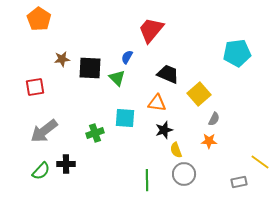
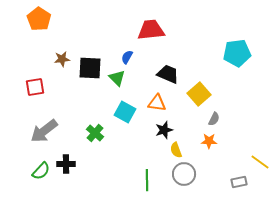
red trapezoid: rotated 44 degrees clockwise
cyan square: moved 6 px up; rotated 25 degrees clockwise
green cross: rotated 30 degrees counterclockwise
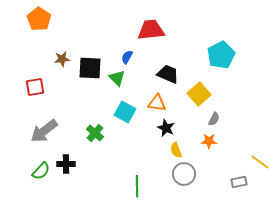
cyan pentagon: moved 16 px left, 2 px down; rotated 20 degrees counterclockwise
black star: moved 2 px right, 2 px up; rotated 30 degrees counterclockwise
green line: moved 10 px left, 6 px down
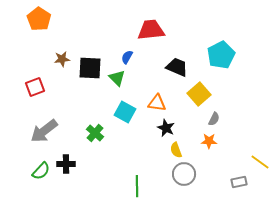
black trapezoid: moved 9 px right, 7 px up
red square: rotated 12 degrees counterclockwise
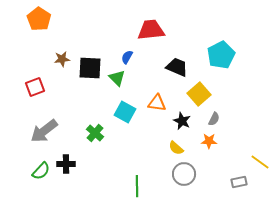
black star: moved 16 px right, 7 px up
yellow semicircle: moved 2 px up; rotated 28 degrees counterclockwise
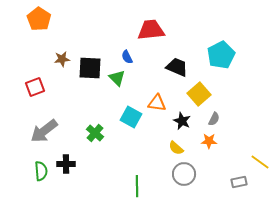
blue semicircle: rotated 56 degrees counterclockwise
cyan square: moved 6 px right, 5 px down
green semicircle: rotated 48 degrees counterclockwise
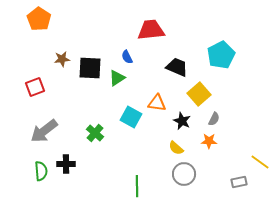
green triangle: rotated 42 degrees clockwise
